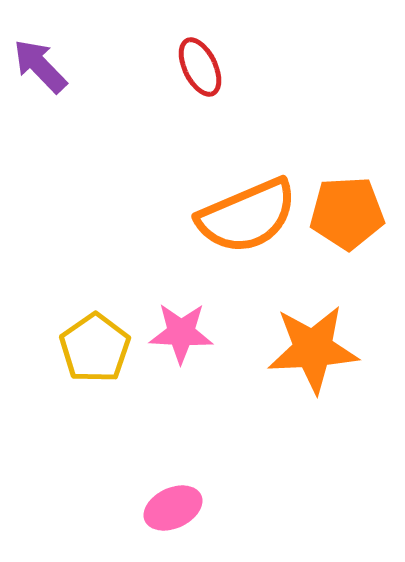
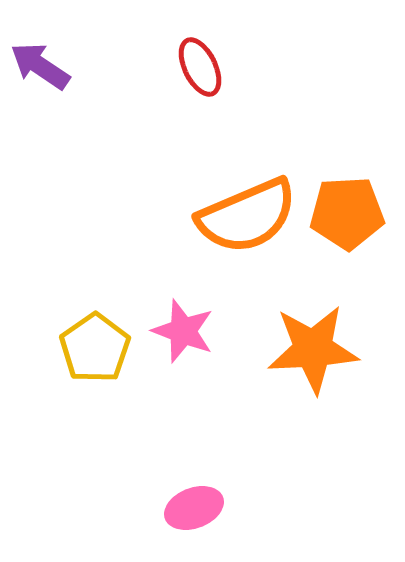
purple arrow: rotated 12 degrees counterclockwise
pink star: moved 2 px right, 2 px up; rotated 18 degrees clockwise
pink ellipse: moved 21 px right; rotated 4 degrees clockwise
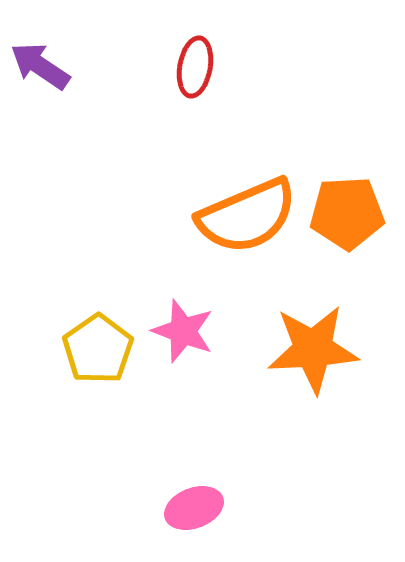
red ellipse: moved 5 px left; rotated 36 degrees clockwise
yellow pentagon: moved 3 px right, 1 px down
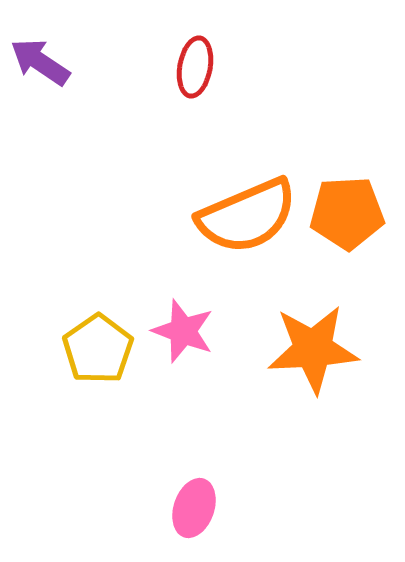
purple arrow: moved 4 px up
pink ellipse: rotated 50 degrees counterclockwise
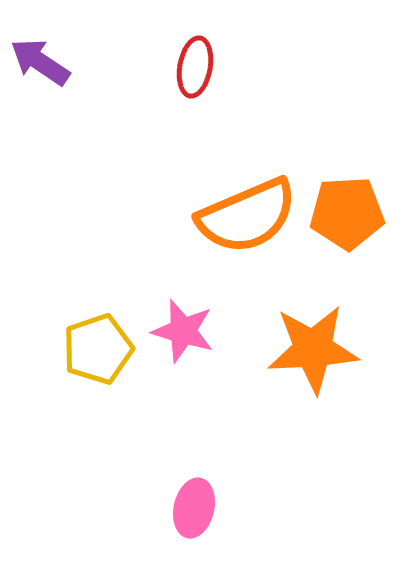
pink star: rotated 4 degrees counterclockwise
yellow pentagon: rotated 16 degrees clockwise
pink ellipse: rotated 6 degrees counterclockwise
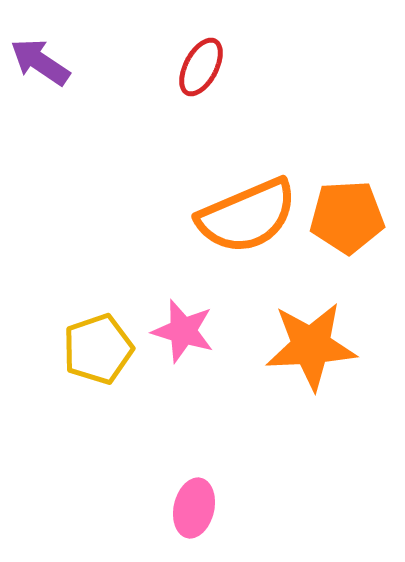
red ellipse: moved 6 px right; rotated 18 degrees clockwise
orange pentagon: moved 4 px down
orange star: moved 2 px left, 3 px up
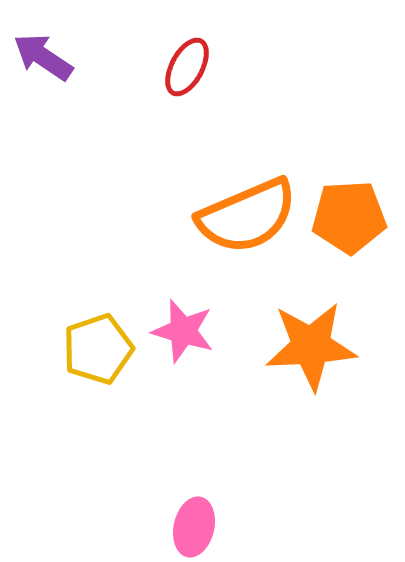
purple arrow: moved 3 px right, 5 px up
red ellipse: moved 14 px left
orange pentagon: moved 2 px right
pink ellipse: moved 19 px down
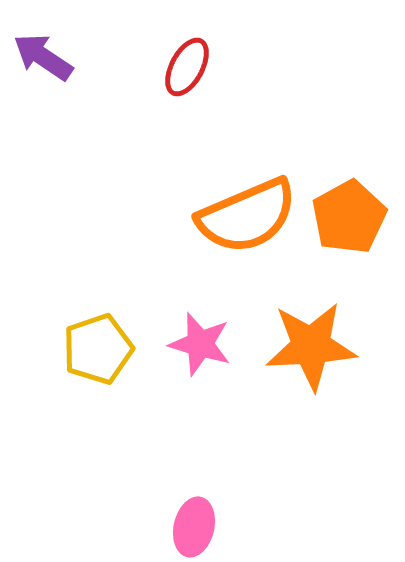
orange pentagon: rotated 26 degrees counterclockwise
pink star: moved 17 px right, 13 px down
